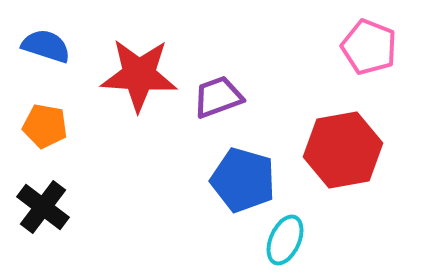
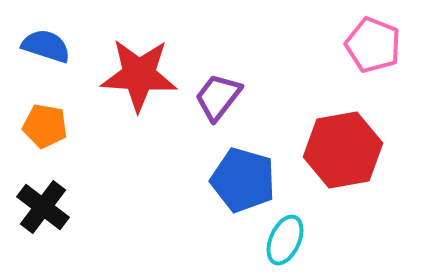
pink pentagon: moved 4 px right, 2 px up
purple trapezoid: rotated 32 degrees counterclockwise
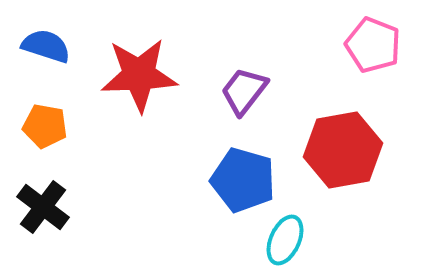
red star: rotated 6 degrees counterclockwise
purple trapezoid: moved 26 px right, 6 px up
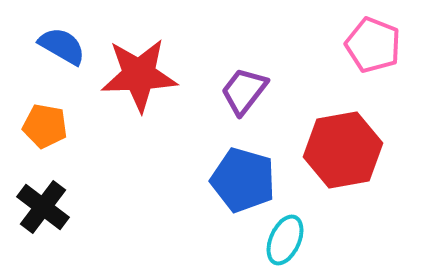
blue semicircle: moved 16 px right; rotated 12 degrees clockwise
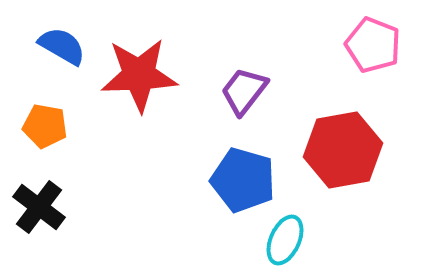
black cross: moved 4 px left
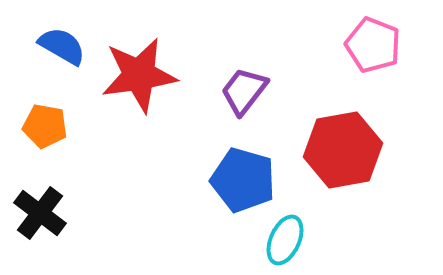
red star: rotated 6 degrees counterclockwise
black cross: moved 1 px right, 6 px down
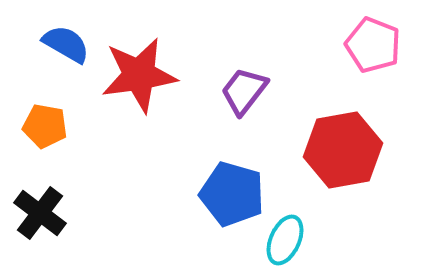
blue semicircle: moved 4 px right, 2 px up
blue pentagon: moved 11 px left, 14 px down
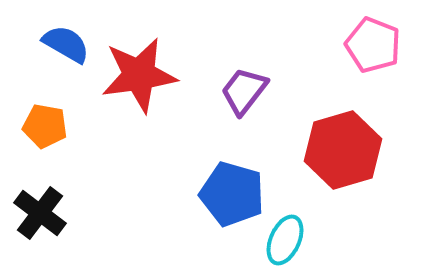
red hexagon: rotated 6 degrees counterclockwise
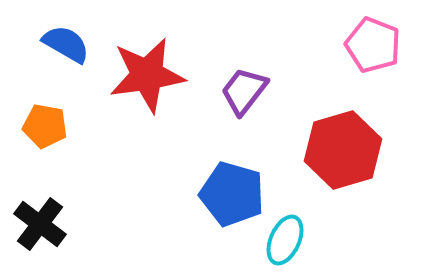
red star: moved 8 px right
black cross: moved 11 px down
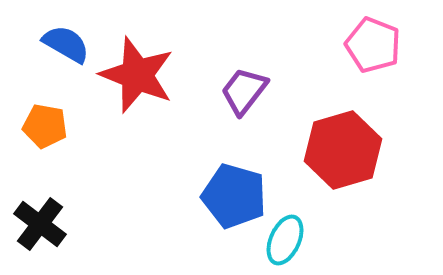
red star: moved 10 px left; rotated 30 degrees clockwise
blue pentagon: moved 2 px right, 2 px down
